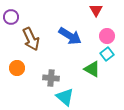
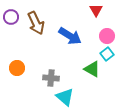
brown arrow: moved 5 px right, 16 px up
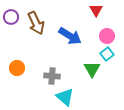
green triangle: rotated 30 degrees clockwise
gray cross: moved 1 px right, 2 px up
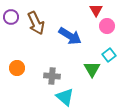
pink circle: moved 10 px up
cyan square: moved 2 px right, 1 px down
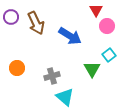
gray cross: rotated 21 degrees counterclockwise
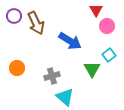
purple circle: moved 3 px right, 1 px up
blue arrow: moved 5 px down
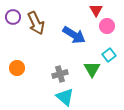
purple circle: moved 1 px left, 1 px down
blue arrow: moved 4 px right, 6 px up
gray cross: moved 8 px right, 2 px up
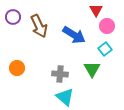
brown arrow: moved 3 px right, 3 px down
cyan square: moved 4 px left, 6 px up
gray cross: rotated 21 degrees clockwise
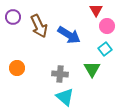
blue arrow: moved 5 px left
